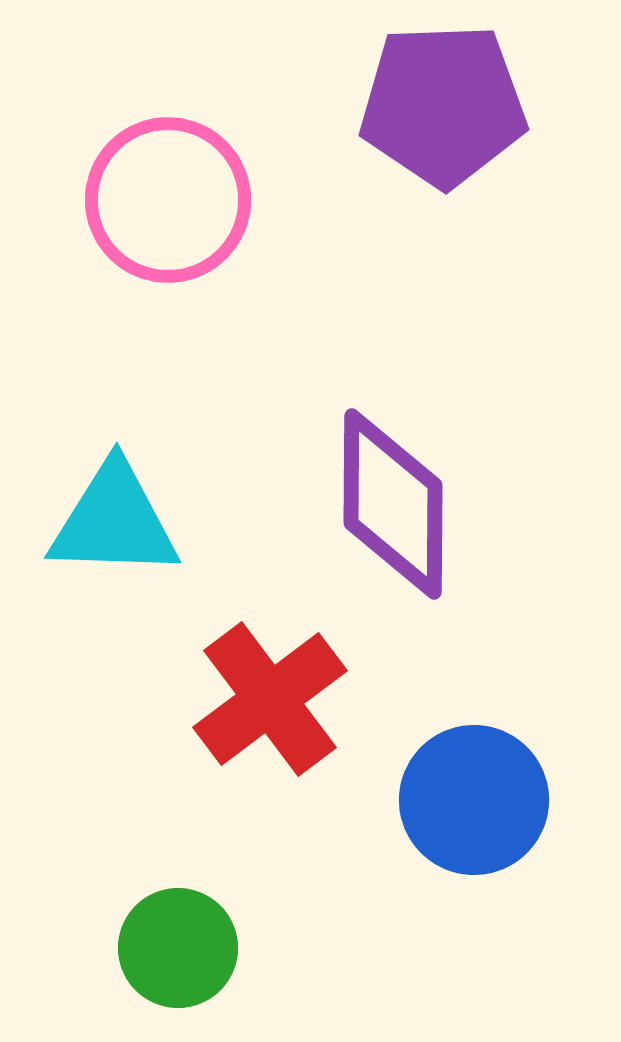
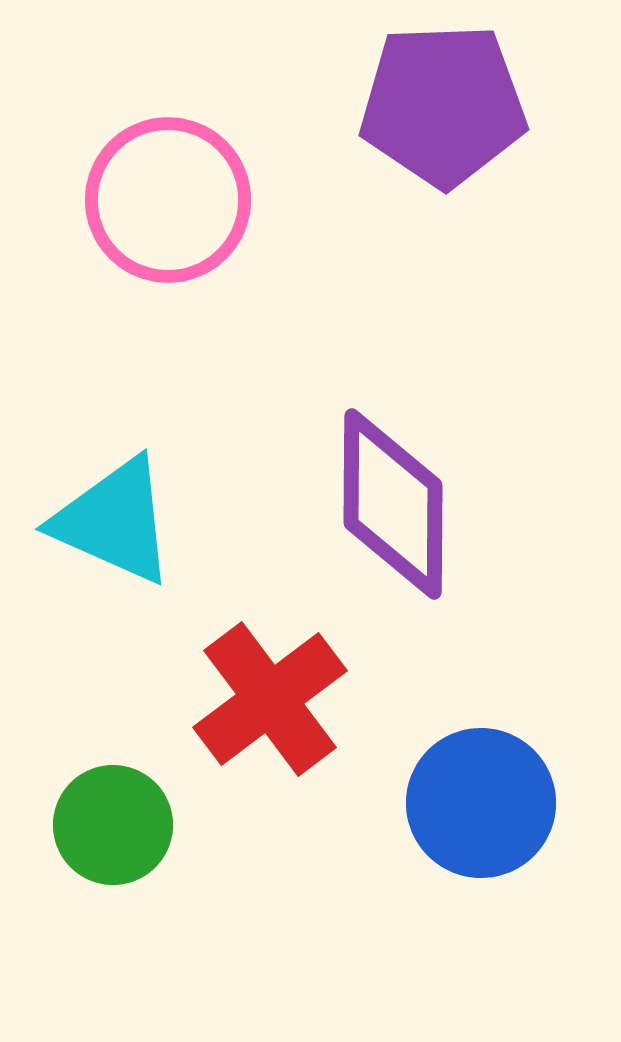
cyan triangle: rotated 22 degrees clockwise
blue circle: moved 7 px right, 3 px down
green circle: moved 65 px left, 123 px up
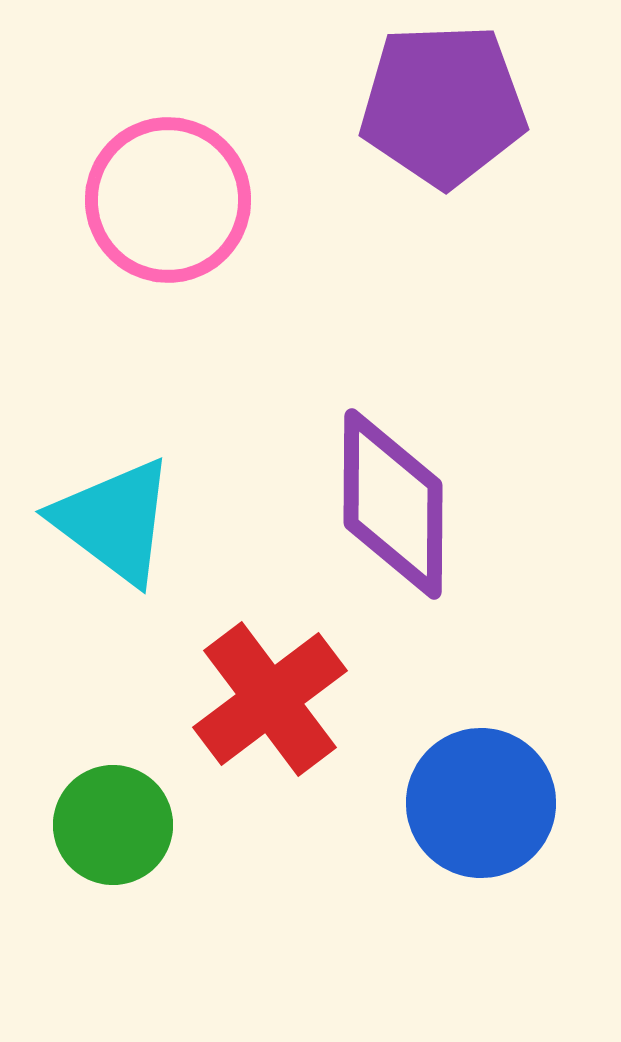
cyan triangle: rotated 13 degrees clockwise
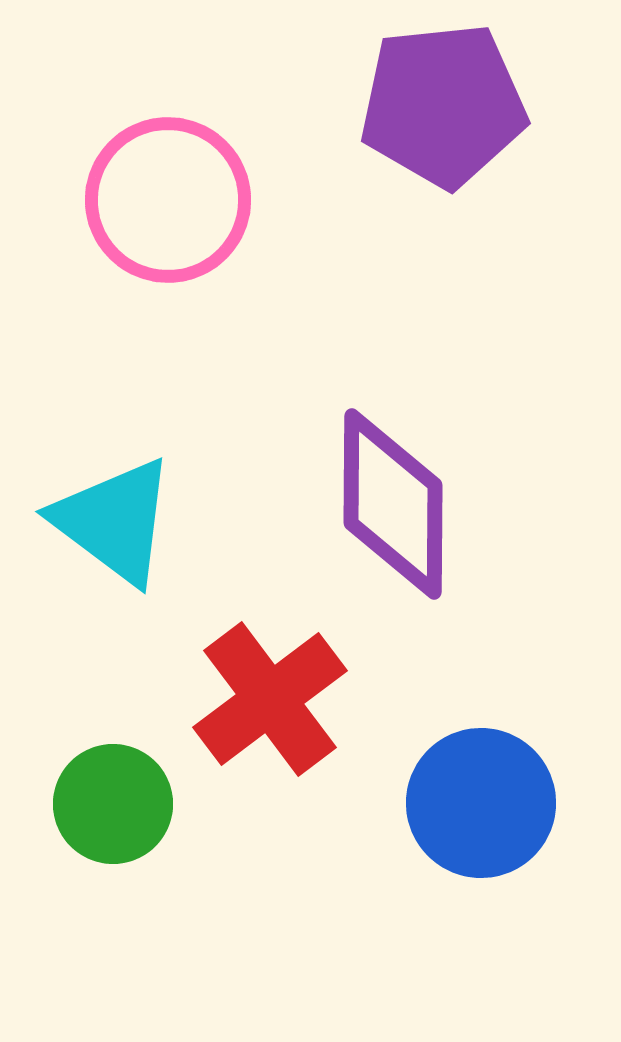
purple pentagon: rotated 4 degrees counterclockwise
green circle: moved 21 px up
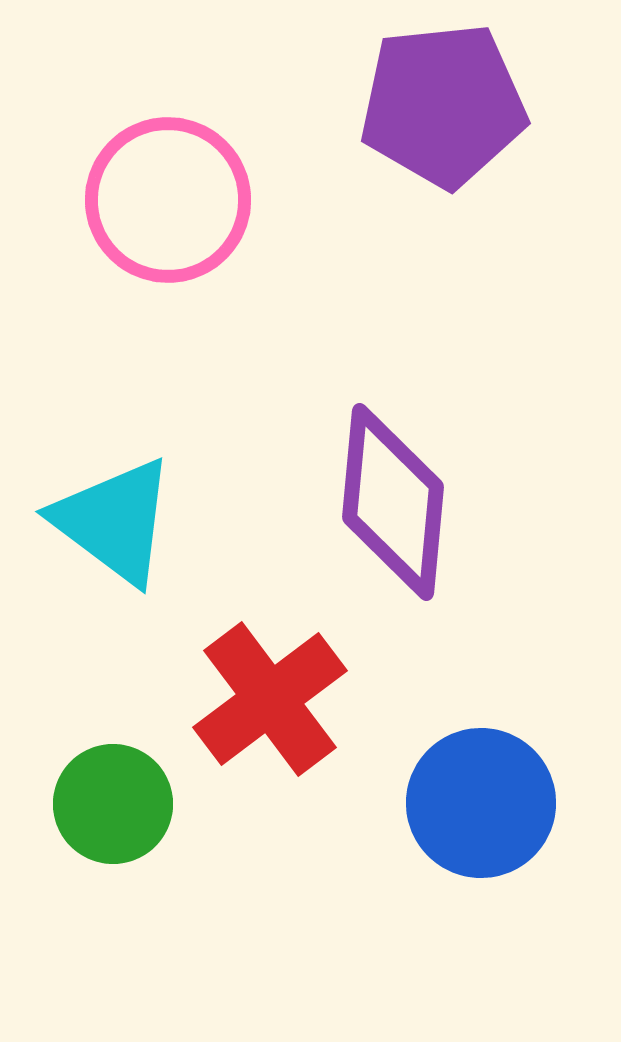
purple diamond: moved 2 px up; rotated 5 degrees clockwise
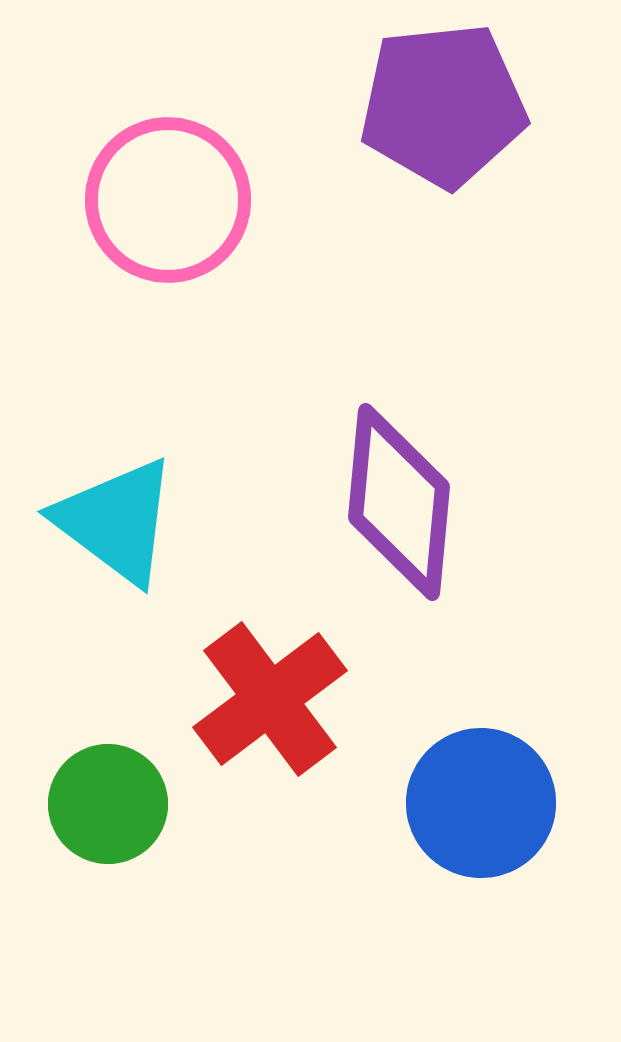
purple diamond: moved 6 px right
cyan triangle: moved 2 px right
green circle: moved 5 px left
